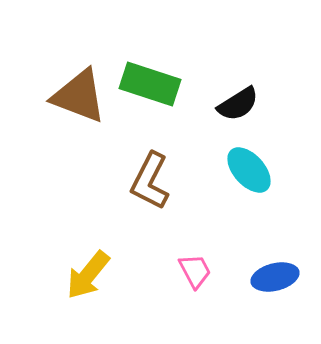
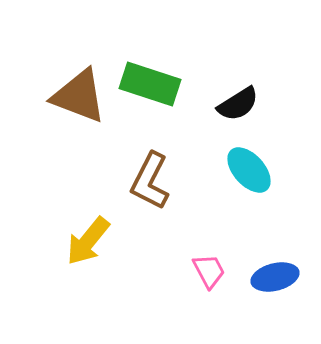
pink trapezoid: moved 14 px right
yellow arrow: moved 34 px up
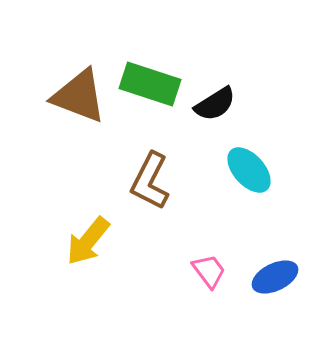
black semicircle: moved 23 px left
pink trapezoid: rotated 9 degrees counterclockwise
blue ellipse: rotated 12 degrees counterclockwise
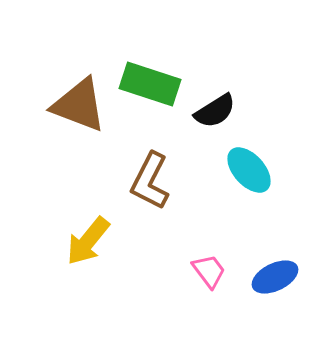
brown triangle: moved 9 px down
black semicircle: moved 7 px down
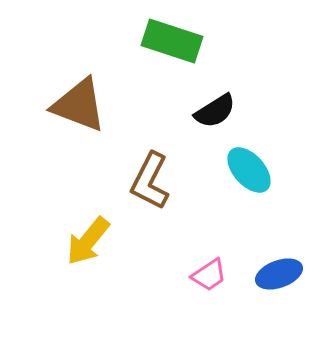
green rectangle: moved 22 px right, 43 px up
pink trapezoid: moved 4 px down; rotated 93 degrees clockwise
blue ellipse: moved 4 px right, 3 px up; rotated 6 degrees clockwise
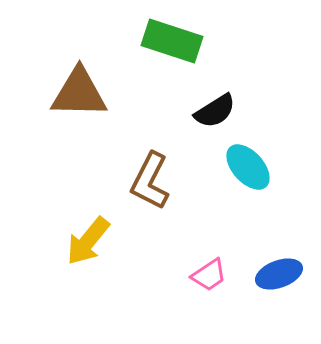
brown triangle: moved 12 px up; rotated 20 degrees counterclockwise
cyan ellipse: moved 1 px left, 3 px up
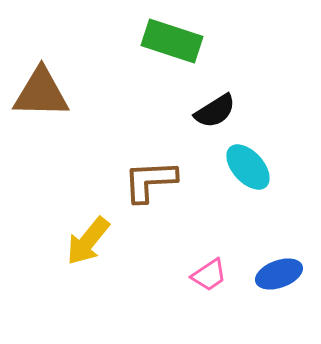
brown triangle: moved 38 px left
brown L-shape: rotated 60 degrees clockwise
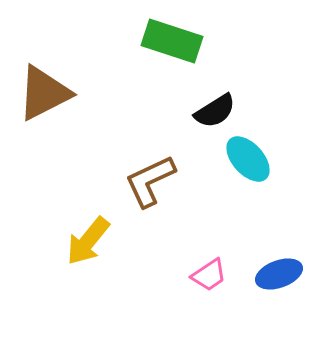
brown triangle: moved 3 px right; rotated 28 degrees counterclockwise
cyan ellipse: moved 8 px up
brown L-shape: rotated 22 degrees counterclockwise
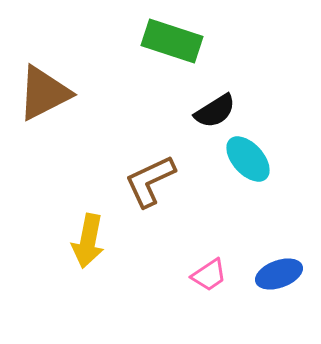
yellow arrow: rotated 28 degrees counterclockwise
